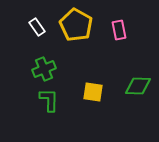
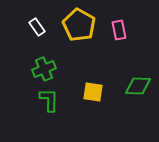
yellow pentagon: moved 3 px right
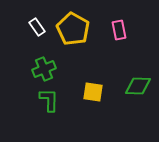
yellow pentagon: moved 6 px left, 4 px down
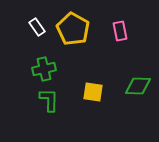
pink rectangle: moved 1 px right, 1 px down
green cross: rotated 10 degrees clockwise
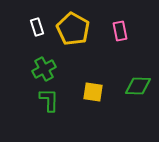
white rectangle: rotated 18 degrees clockwise
green cross: rotated 15 degrees counterclockwise
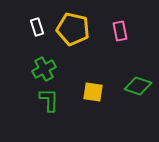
yellow pentagon: rotated 16 degrees counterclockwise
green diamond: rotated 16 degrees clockwise
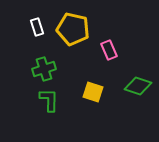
pink rectangle: moved 11 px left, 19 px down; rotated 12 degrees counterclockwise
green cross: rotated 10 degrees clockwise
yellow square: rotated 10 degrees clockwise
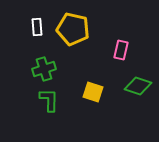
white rectangle: rotated 12 degrees clockwise
pink rectangle: moved 12 px right; rotated 36 degrees clockwise
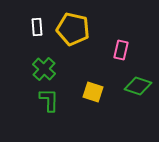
green cross: rotated 30 degrees counterclockwise
